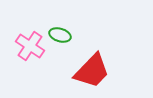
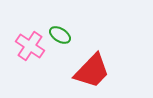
green ellipse: rotated 15 degrees clockwise
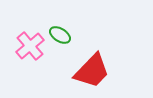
pink cross: rotated 16 degrees clockwise
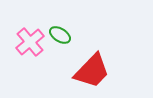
pink cross: moved 4 px up
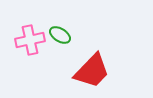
pink cross: moved 2 px up; rotated 28 degrees clockwise
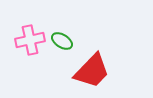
green ellipse: moved 2 px right, 6 px down
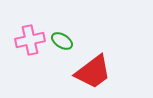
red trapezoid: moved 1 px right, 1 px down; rotated 9 degrees clockwise
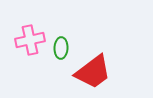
green ellipse: moved 1 px left, 7 px down; rotated 60 degrees clockwise
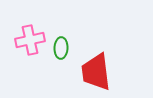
red trapezoid: moved 3 px right; rotated 120 degrees clockwise
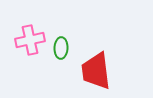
red trapezoid: moved 1 px up
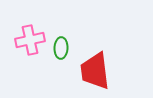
red trapezoid: moved 1 px left
